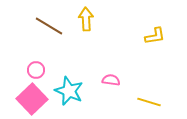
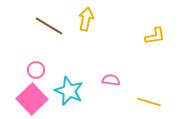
yellow arrow: rotated 15 degrees clockwise
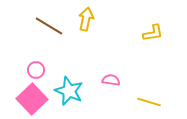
yellow L-shape: moved 2 px left, 3 px up
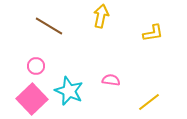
yellow arrow: moved 15 px right, 3 px up
pink circle: moved 4 px up
yellow line: rotated 55 degrees counterclockwise
